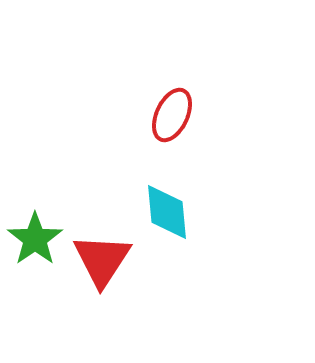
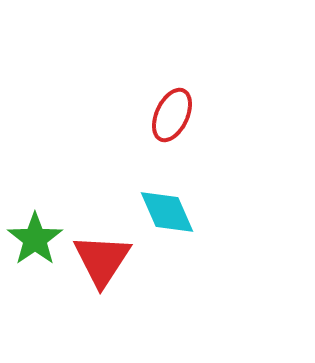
cyan diamond: rotated 18 degrees counterclockwise
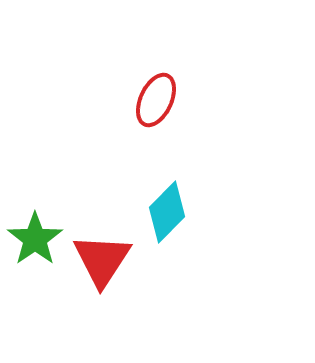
red ellipse: moved 16 px left, 15 px up
cyan diamond: rotated 68 degrees clockwise
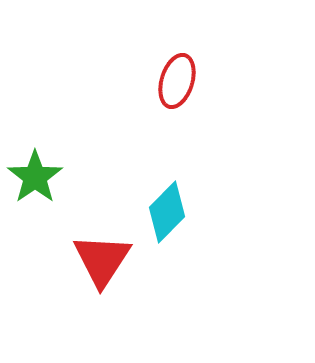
red ellipse: moved 21 px right, 19 px up; rotated 8 degrees counterclockwise
green star: moved 62 px up
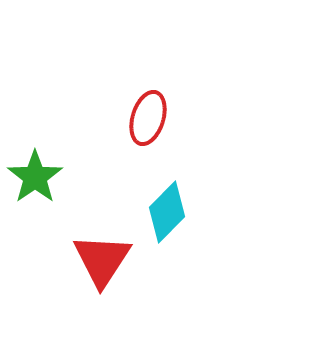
red ellipse: moved 29 px left, 37 px down
